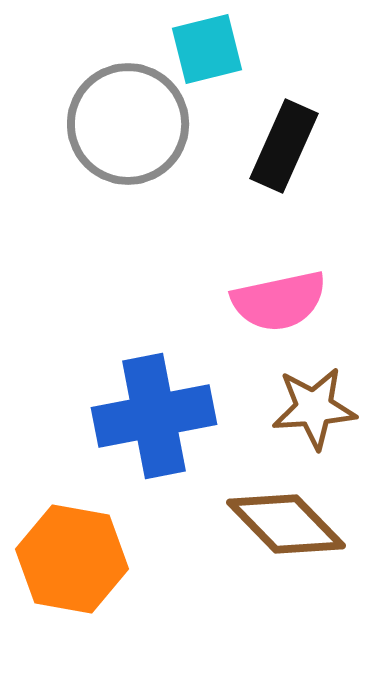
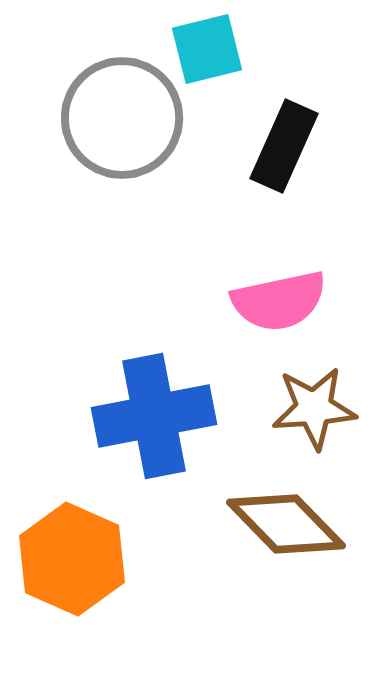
gray circle: moved 6 px left, 6 px up
orange hexagon: rotated 14 degrees clockwise
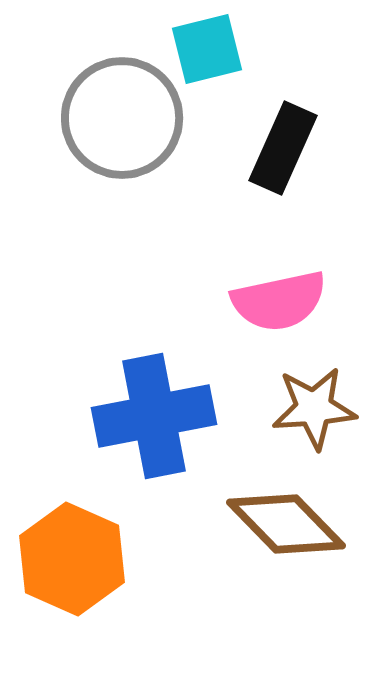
black rectangle: moved 1 px left, 2 px down
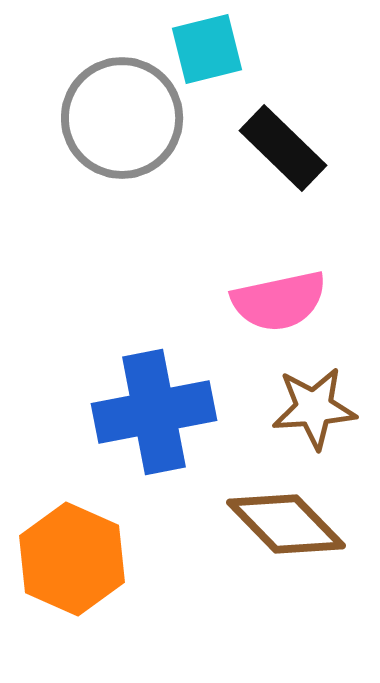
black rectangle: rotated 70 degrees counterclockwise
blue cross: moved 4 px up
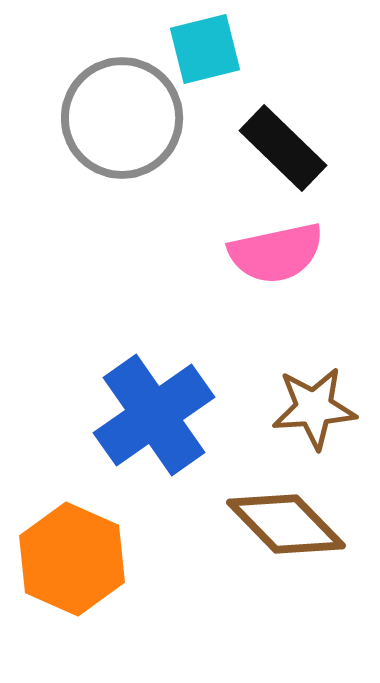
cyan square: moved 2 px left
pink semicircle: moved 3 px left, 48 px up
blue cross: moved 3 px down; rotated 24 degrees counterclockwise
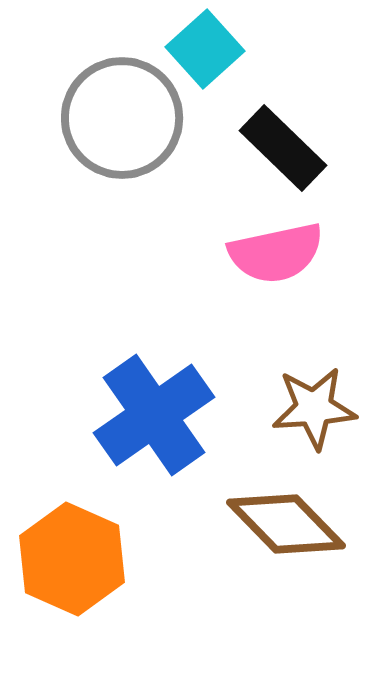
cyan square: rotated 28 degrees counterclockwise
